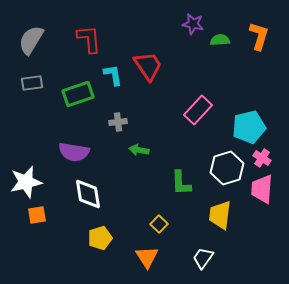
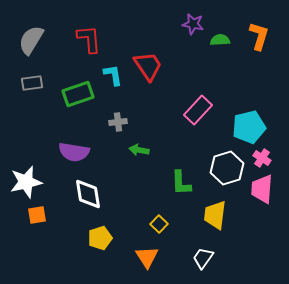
yellow trapezoid: moved 5 px left
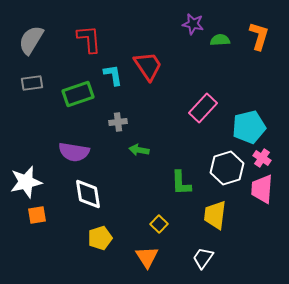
pink rectangle: moved 5 px right, 2 px up
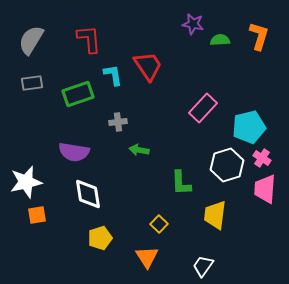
white hexagon: moved 3 px up
pink trapezoid: moved 3 px right
white trapezoid: moved 8 px down
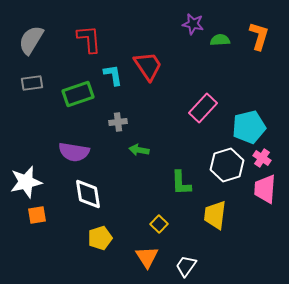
white trapezoid: moved 17 px left
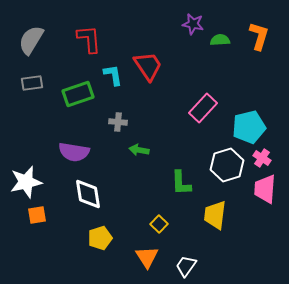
gray cross: rotated 12 degrees clockwise
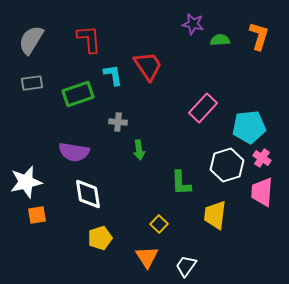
cyan pentagon: rotated 8 degrees clockwise
green arrow: rotated 108 degrees counterclockwise
pink trapezoid: moved 3 px left, 3 px down
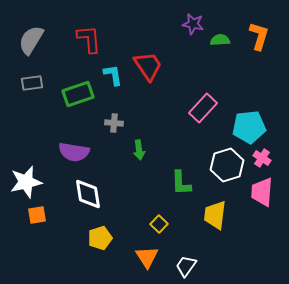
gray cross: moved 4 px left, 1 px down
